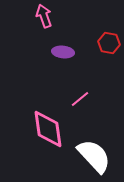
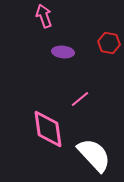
white semicircle: moved 1 px up
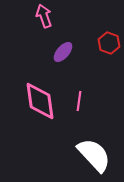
red hexagon: rotated 10 degrees clockwise
purple ellipse: rotated 55 degrees counterclockwise
pink line: moved 1 px left, 2 px down; rotated 42 degrees counterclockwise
pink diamond: moved 8 px left, 28 px up
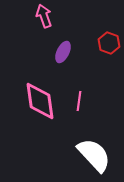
purple ellipse: rotated 15 degrees counterclockwise
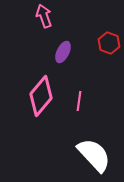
pink diamond: moved 1 px right, 5 px up; rotated 48 degrees clockwise
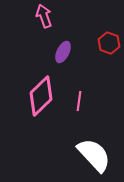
pink diamond: rotated 6 degrees clockwise
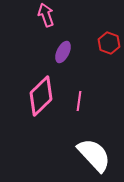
pink arrow: moved 2 px right, 1 px up
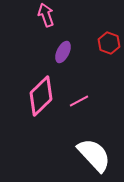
pink line: rotated 54 degrees clockwise
